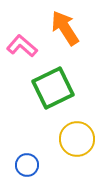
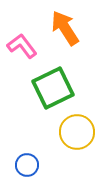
pink L-shape: rotated 12 degrees clockwise
yellow circle: moved 7 px up
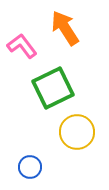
blue circle: moved 3 px right, 2 px down
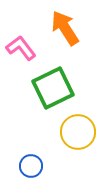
pink L-shape: moved 1 px left, 2 px down
yellow circle: moved 1 px right
blue circle: moved 1 px right, 1 px up
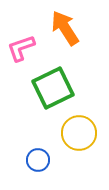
pink L-shape: rotated 72 degrees counterclockwise
yellow circle: moved 1 px right, 1 px down
blue circle: moved 7 px right, 6 px up
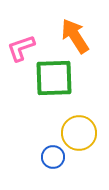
orange arrow: moved 10 px right, 8 px down
green square: moved 1 px right, 10 px up; rotated 24 degrees clockwise
blue circle: moved 15 px right, 3 px up
